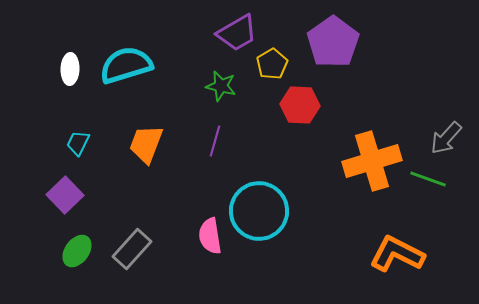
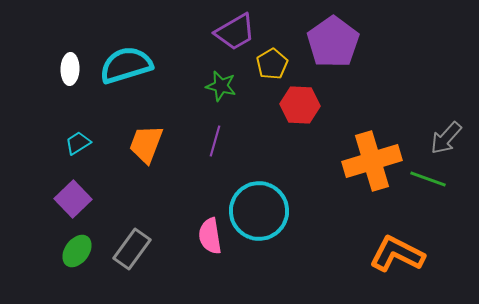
purple trapezoid: moved 2 px left, 1 px up
cyan trapezoid: rotated 32 degrees clockwise
purple square: moved 8 px right, 4 px down
gray rectangle: rotated 6 degrees counterclockwise
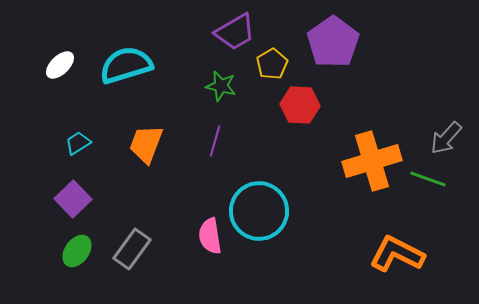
white ellipse: moved 10 px left, 4 px up; rotated 44 degrees clockwise
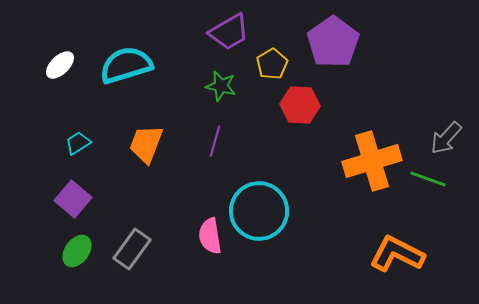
purple trapezoid: moved 6 px left
purple square: rotated 6 degrees counterclockwise
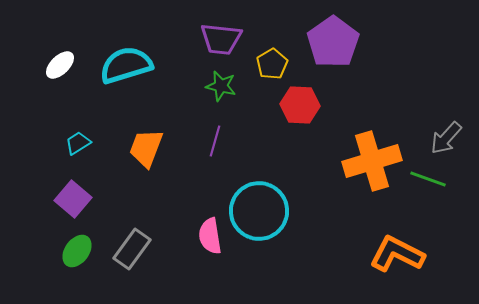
purple trapezoid: moved 8 px left, 7 px down; rotated 36 degrees clockwise
orange trapezoid: moved 4 px down
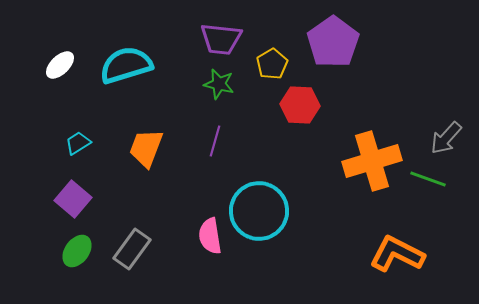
green star: moved 2 px left, 2 px up
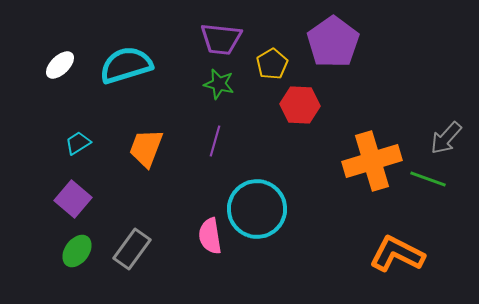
cyan circle: moved 2 px left, 2 px up
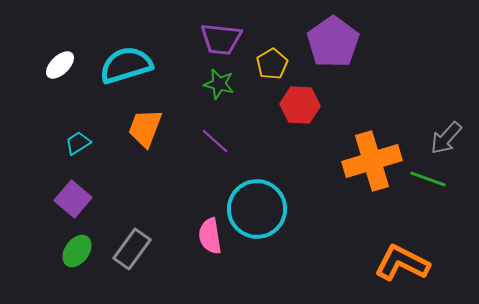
purple line: rotated 64 degrees counterclockwise
orange trapezoid: moved 1 px left, 20 px up
orange L-shape: moved 5 px right, 9 px down
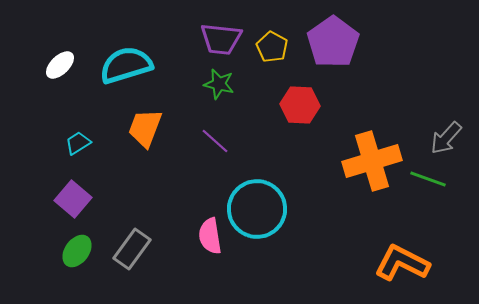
yellow pentagon: moved 17 px up; rotated 12 degrees counterclockwise
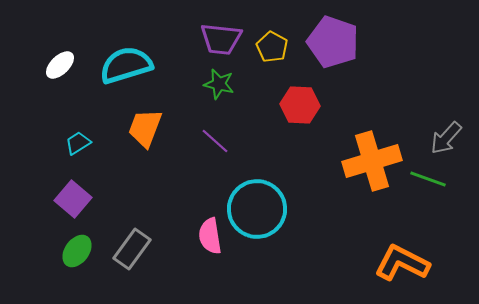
purple pentagon: rotated 18 degrees counterclockwise
